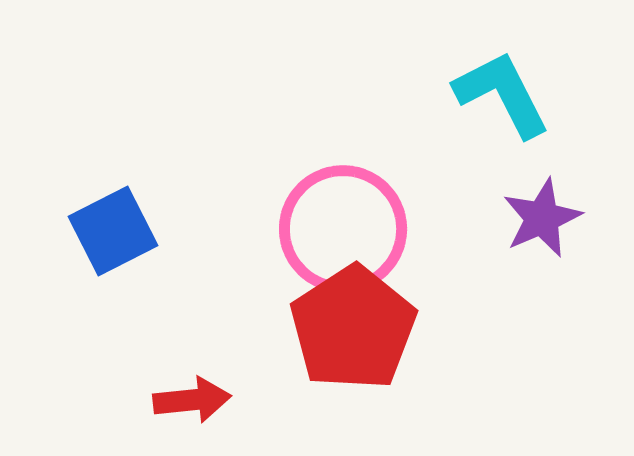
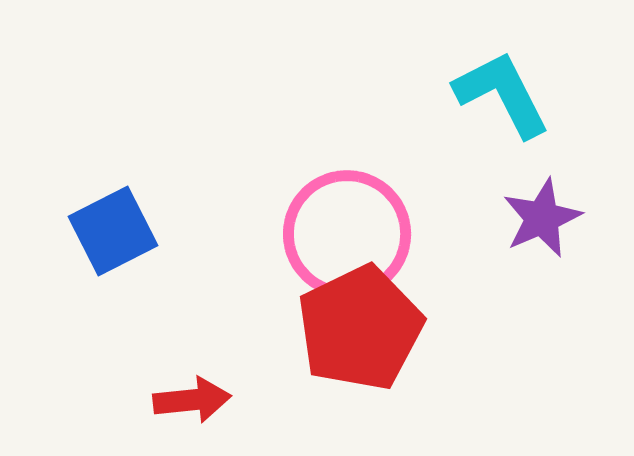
pink circle: moved 4 px right, 5 px down
red pentagon: moved 7 px right; rotated 7 degrees clockwise
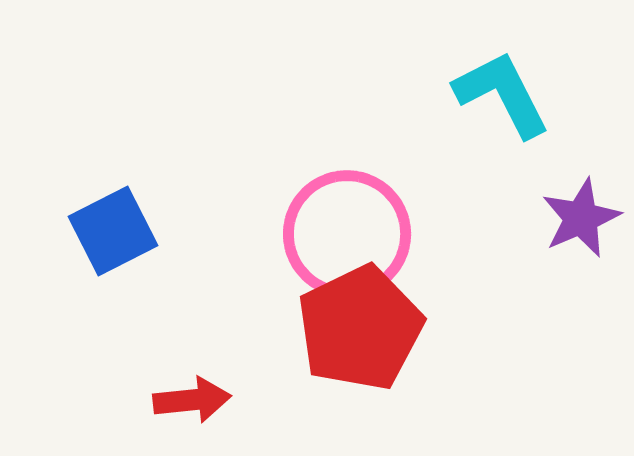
purple star: moved 39 px right
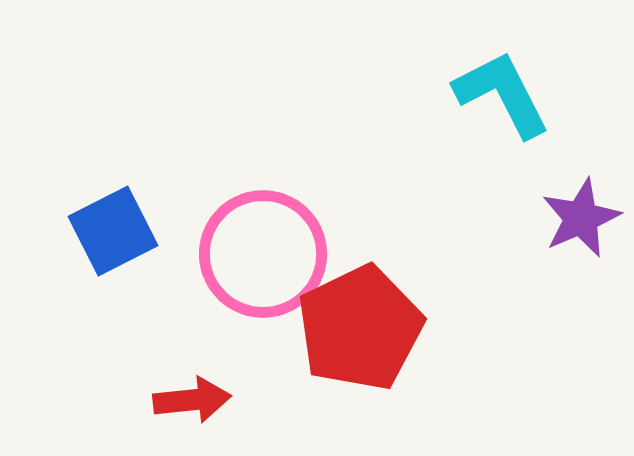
pink circle: moved 84 px left, 20 px down
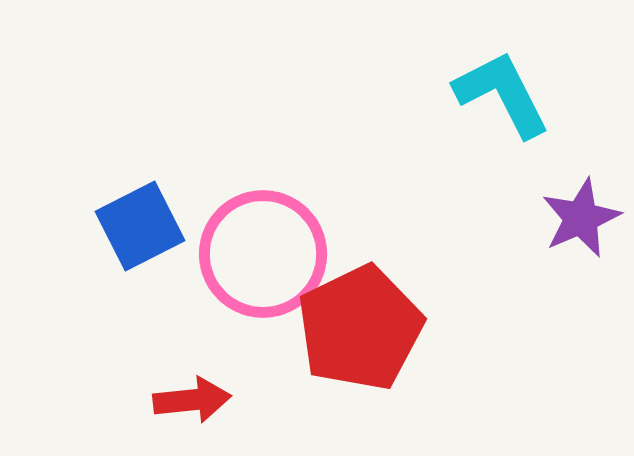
blue square: moved 27 px right, 5 px up
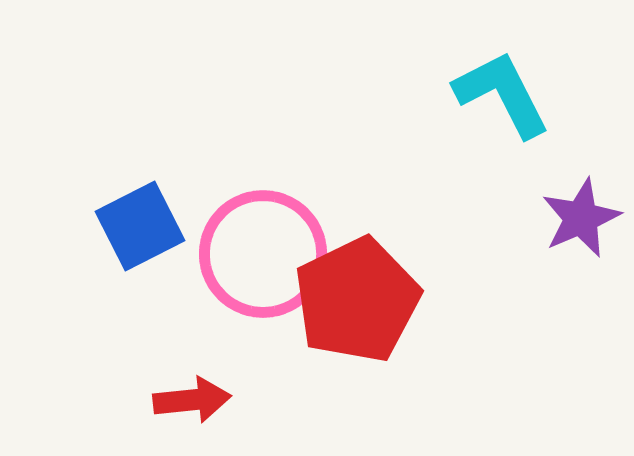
red pentagon: moved 3 px left, 28 px up
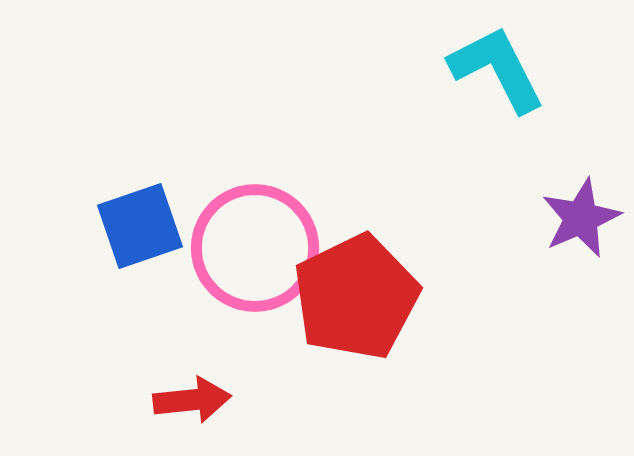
cyan L-shape: moved 5 px left, 25 px up
blue square: rotated 8 degrees clockwise
pink circle: moved 8 px left, 6 px up
red pentagon: moved 1 px left, 3 px up
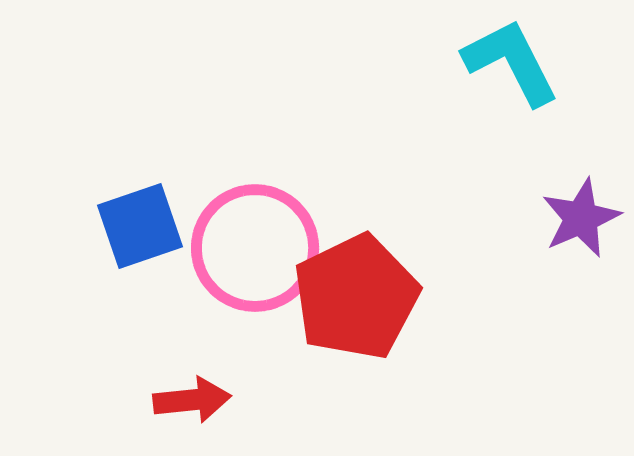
cyan L-shape: moved 14 px right, 7 px up
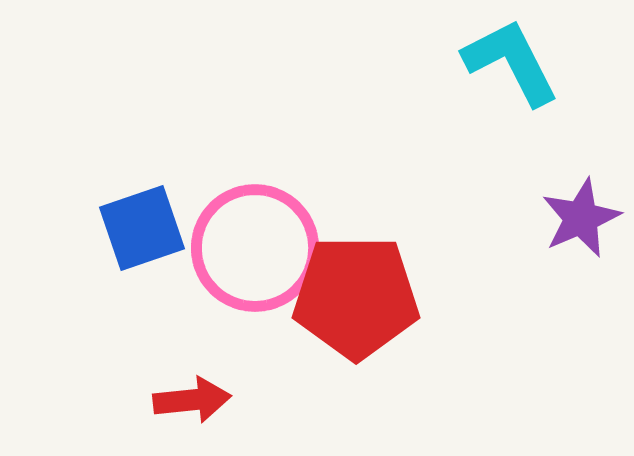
blue square: moved 2 px right, 2 px down
red pentagon: rotated 26 degrees clockwise
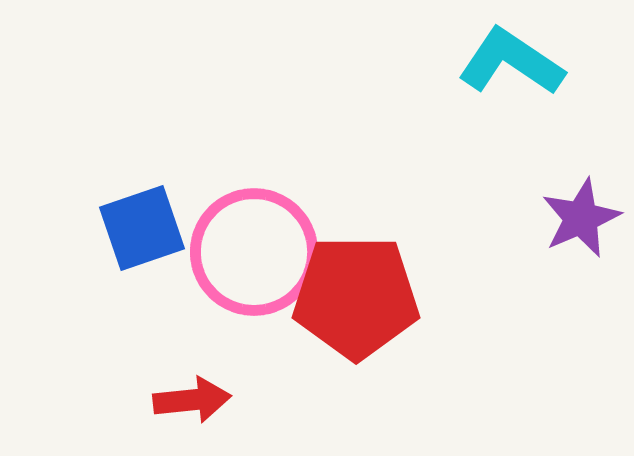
cyan L-shape: rotated 29 degrees counterclockwise
pink circle: moved 1 px left, 4 px down
